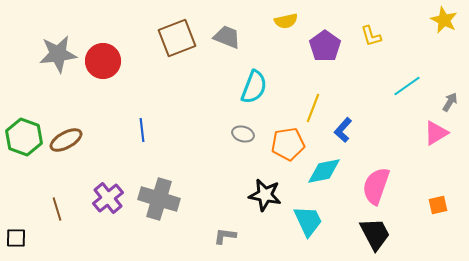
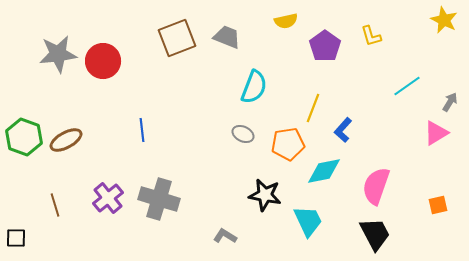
gray ellipse: rotated 10 degrees clockwise
brown line: moved 2 px left, 4 px up
gray L-shape: rotated 25 degrees clockwise
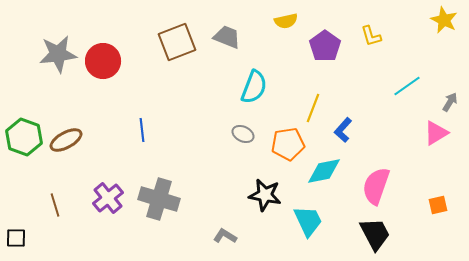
brown square: moved 4 px down
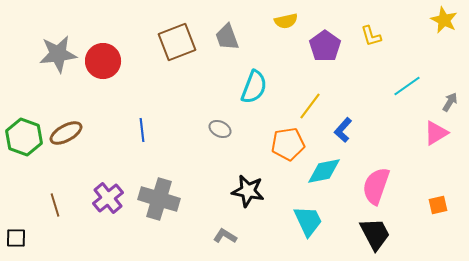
gray trapezoid: rotated 132 degrees counterclockwise
yellow line: moved 3 px left, 2 px up; rotated 16 degrees clockwise
gray ellipse: moved 23 px left, 5 px up
brown ellipse: moved 7 px up
black star: moved 17 px left, 4 px up
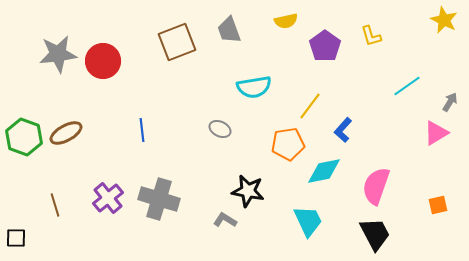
gray trapezoid: moved 2 px right, 7 px up
cyan semicircle: rotated 60 degrees clockwise
gray L-shape: moved 16 px up
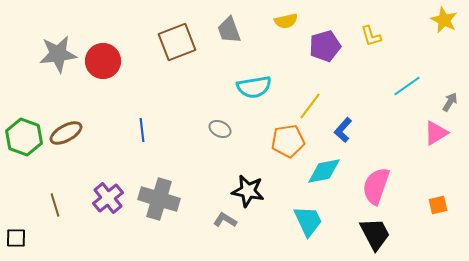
purple pentagon: rotated 20 degrees clockwise
orange pentagon: moved 3 px up
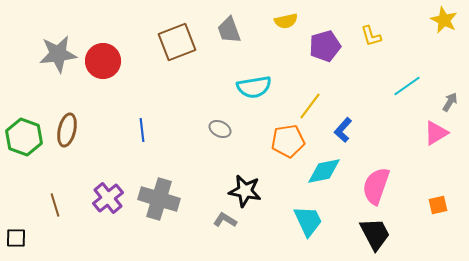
brown ellipse: moved 1 px right, 3 px up; rotated 48 degrees counterclockwise
black star: moved 3 px left
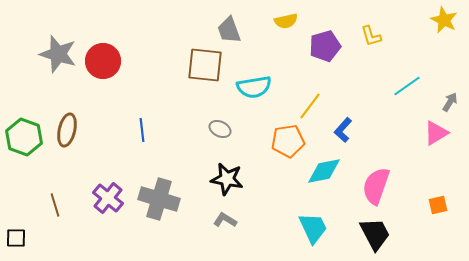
brown square: moved 28 px right, 23 px down; rotated 27 degrees clockwise
gray star: rotated 24 degrees clockwise
black star: moved 18 px left, 12 px up
purple cross: rotated 12 degrees counterclockwise
cyan trapezoid: moved 5 px right, 7 px down
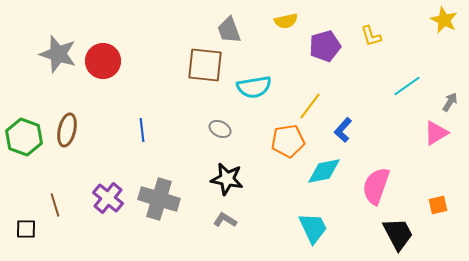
black trapezoid: moved 23 px right
black square: moved 10 px right, 9 px up
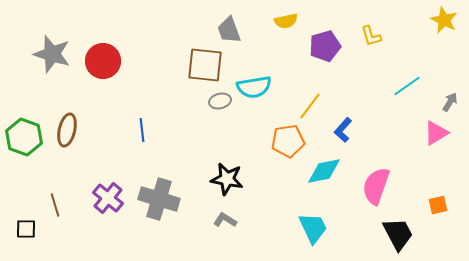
gray star: moved 6 px left
gray ellipse: moved 28 px up; rotated 40 degrees counterclockwise
